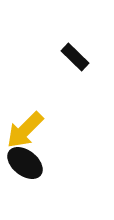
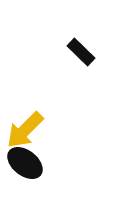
black rectangle: moved 6 px right, 5 px up
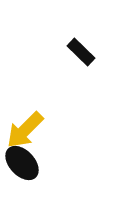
black ellipse: moved 3 px left; rotated 9 degrees clockwise
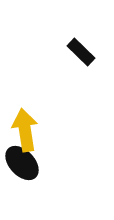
yellow arrow: rotated 126 degrees clockwise
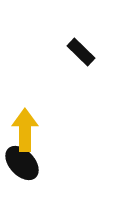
yellow arrow: rotated 9 degrees clockwise
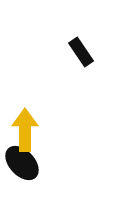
black rectangle: rotated 12 degrees clockwise
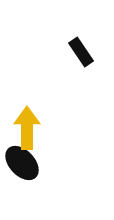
yellow arrow: moved 2 px right, 2 px up
